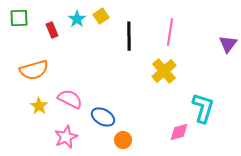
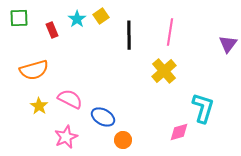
black line: moved 1 px up
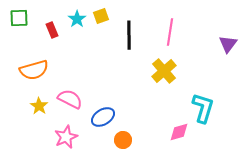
yellow square: rotated 14 degrees clockwise
blue ellipse: rotated 60 degrees counterclockwise
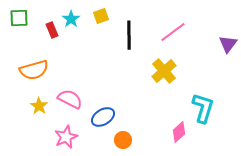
cyan star: moved 6 px left
pink line: moved 3 px right; rotated 44 degrees clockwise
pink diamond: rotated 25 degrees counterclockwise
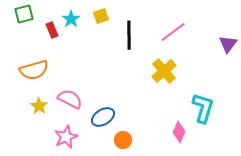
green square: moved 5 px right, 4 px up; rotated 12 degrees counterclockwise
pink diamond: rotated 25 degrees counterclockwise
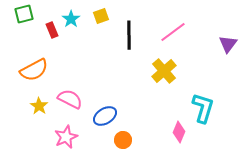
orange semicircle: rotated 12 degrees counterclockwise
blue ellipse: moved 2 px right, 1 px up
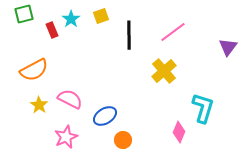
purple triangle: moved 3 px down
yellow star: moved 1 px up
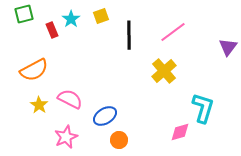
pink diamond: moved 1 px right; rotated 50 degrees clockwise
orange circle: moved 4 px left
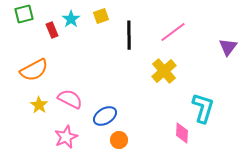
pink diamond: moved 2 px right, 1 px down; rotated 70 degrees counterclockwise
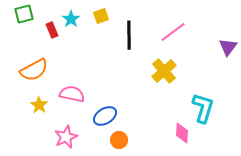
pink semicircle: moved 2 px right, 5 px up; rotated 15 degrees counterclockwise
